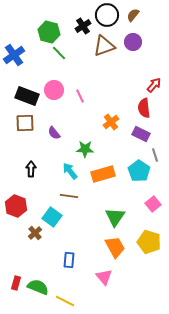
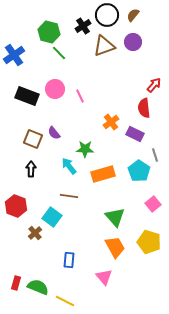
pink circle: moved 1 px right, 1 px up
brown square: moved 8 px right, 16 px down; rotated 24 degrees clockwise
purple rectangle: moved 6 px left
cyan arrow: moved 1 px left, 5 px up
green triangle: rotated 15 degrees counterclockwise
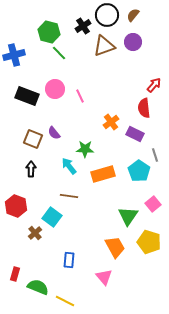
blue cross: rotated 20 degrees clockwise
green triangle: moved 13 px right, 1 px up; rotated 15 degrees clockwise
red rectangle: moved 1 px left, 9 px up
